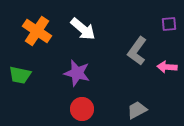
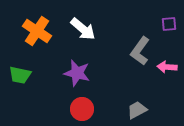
gray L-shape: moved 3 px right
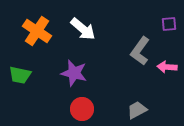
purple star: moved 3 px left
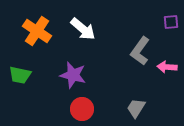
purple square: moved 2 px right, 2 px up
purple star: moved 1 px left, 2 px down
gray trapezoid: moved 1 px left, 2 px up; rotated 30 degrees counterclockwise
